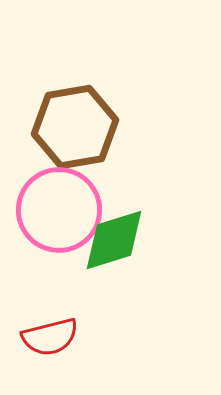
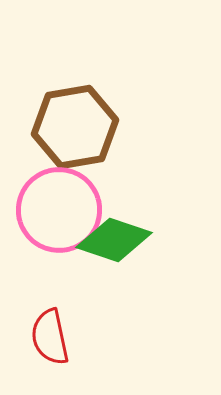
green diamond: rotated 36 degrees clockwise
red semicircle: rotated 92 degrees clockwise
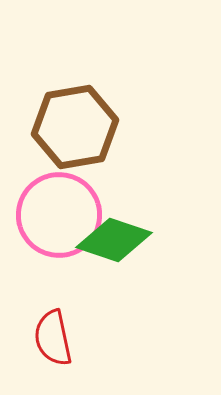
pink circle: moved 5 px down
red semicircle: moved 3 px right, 1 px down
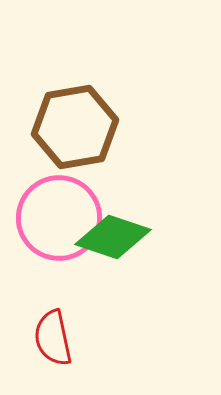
pink circle: moved 3 px down
green diamond: moved 1 px left, 3 px up
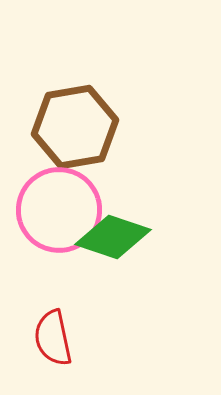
pink circle: moved 8 px up
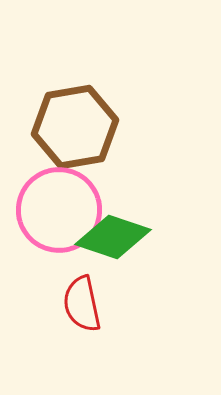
red semicircle: moved 29 px right, 34 px up
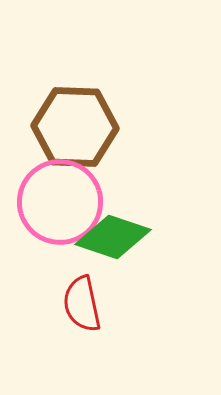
brown hexagon: rotated 12 degrees clockwise
pink circle: moved 1 px right, 8 px up
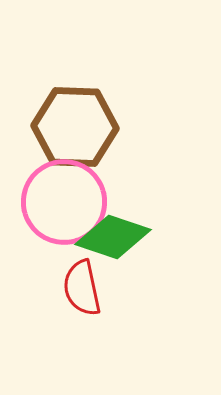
pink circle: moved 4 px right
red semicircle: moved 16 px up
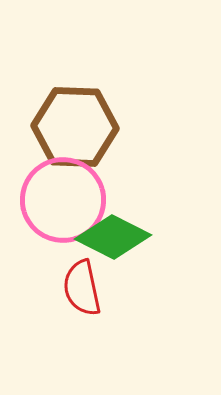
pink circle: moved 1 px left, 2 px up
green diamond: rotated 8 degrees clockwise
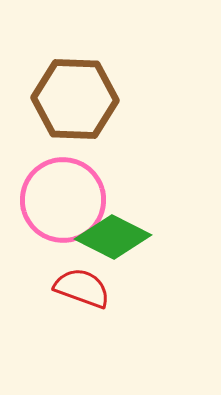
brown hexagon: moved 28 px up
red semicircle: rotated 122 degrees clockwise
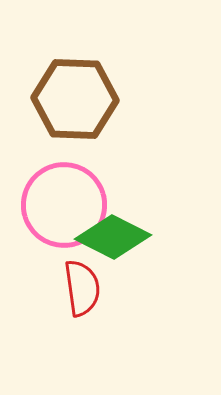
pink circle: moved 1 px right, 5 px down
red semicircle: rotated 62 degrees clockwise
